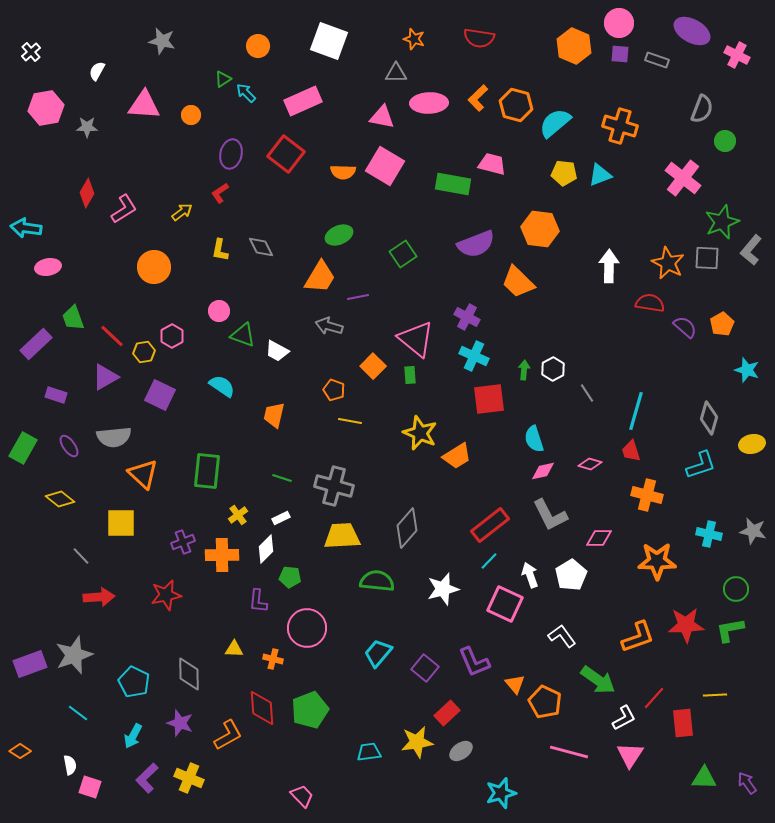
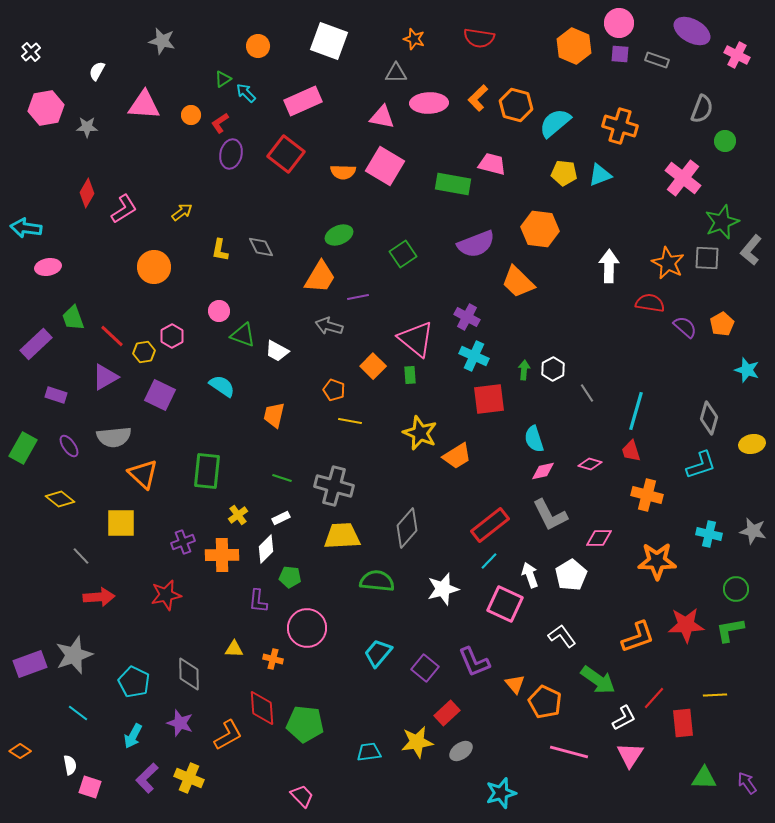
red L-shape at (220, 193): moved 70 px up
green pentagon at (310, 710): moved 5 px left, 14 px down; rotated 27 degrees clockwise
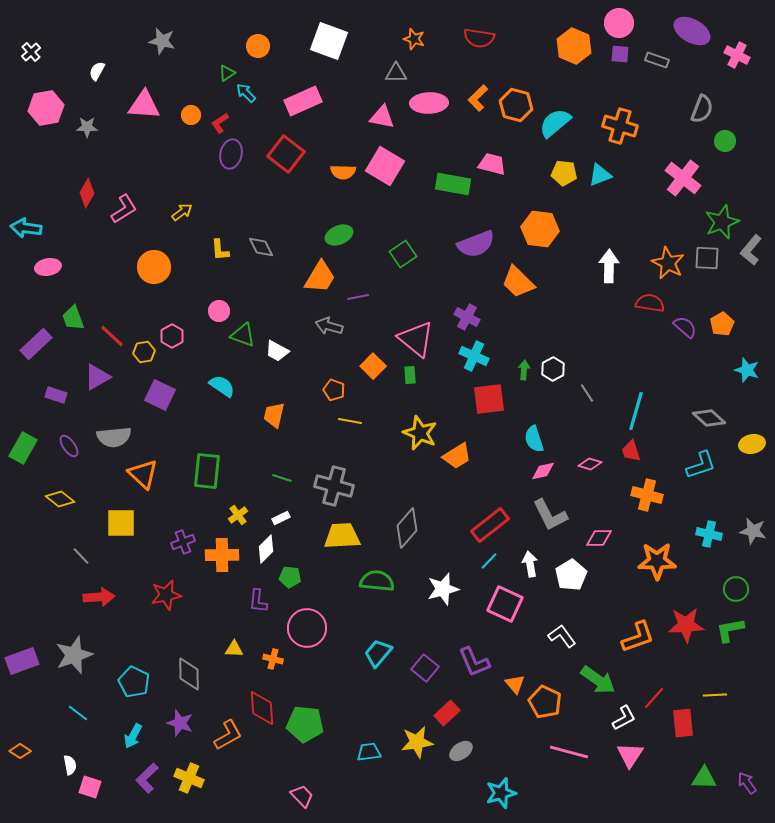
green triangle at (223, 79): moved 4 px right, 6 px up
yellow L-shape at (220, 250): rotated 15 degrees counterclockwise
purple triangle at (105, 377): moved 8 px left
gray diamond at (709, 418): rotated 64 degrees counterclockwise
white arrow at (530, 575): moved 11 px up; rotated 10 degrees clockwise
purple rectangle at (30, 664): moved 8 px left, 3 px up
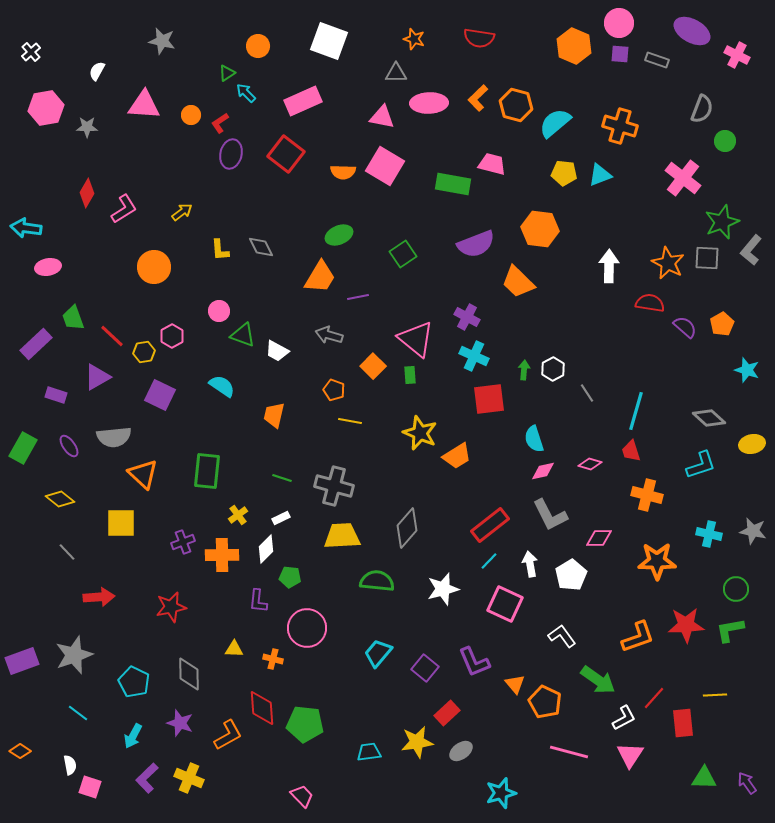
gray arrow at (329, 326): moved 9 px down
gray line at (81, 556): moved 14 px left, 4 px up
red star at (166, 595): moved 5 px right, 12 px down
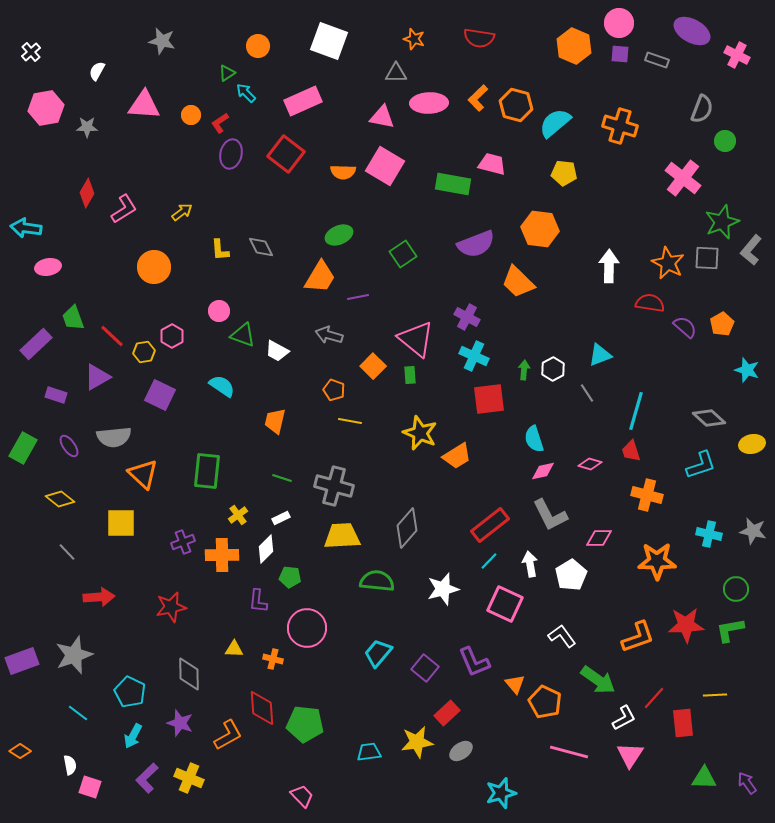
cyan triangle at (600, 175): moved 180 px down
orange trapezoid at (274, 415): moved 1 px right, 6 px down
cyan pentagon at (134, 682): moved 4 px left, 10 px down
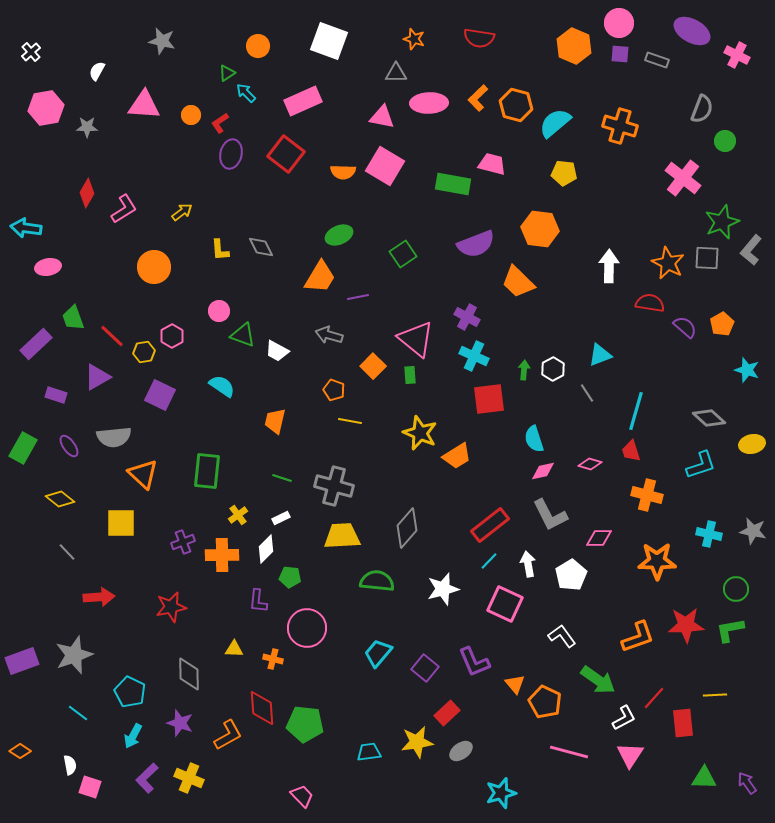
white arrow at (530, 564): moved 2 px left
